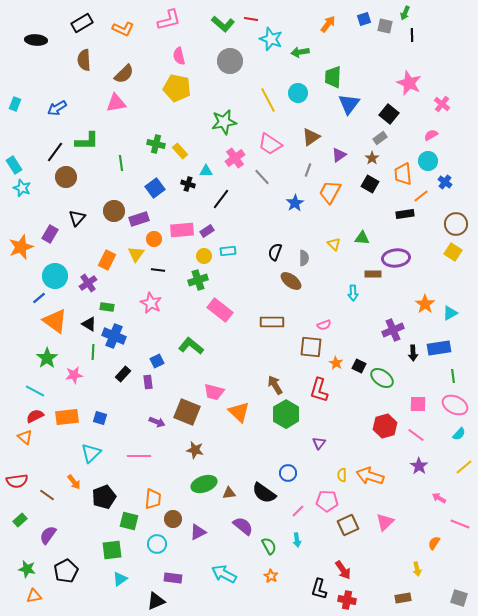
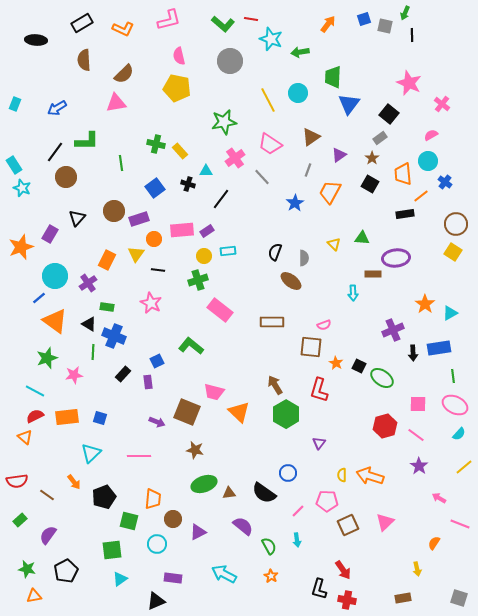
green star at (47, 358): rotated 15 degrees clockwise
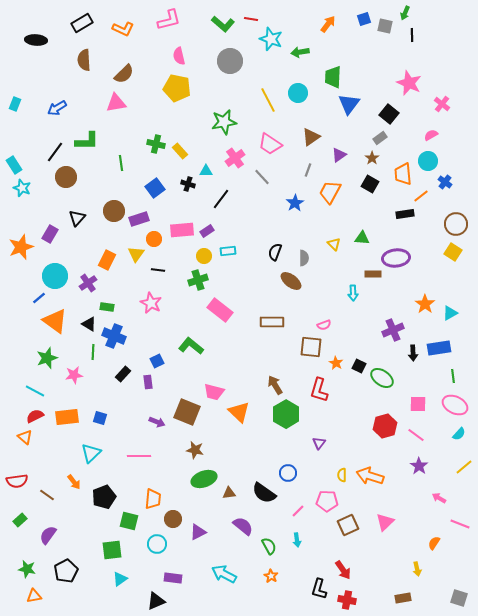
green ellipse at (204, 484): moved 5 px up
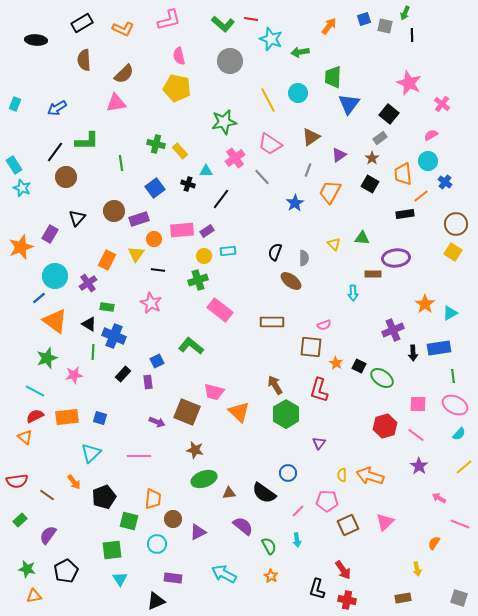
orange arrow at (328, 24): moved 1 px right, 2 px down
cyan triangle at (120, 579): rotated 28 degrees counterclockwise
black L-shape at (319, 589): moved 2 px left
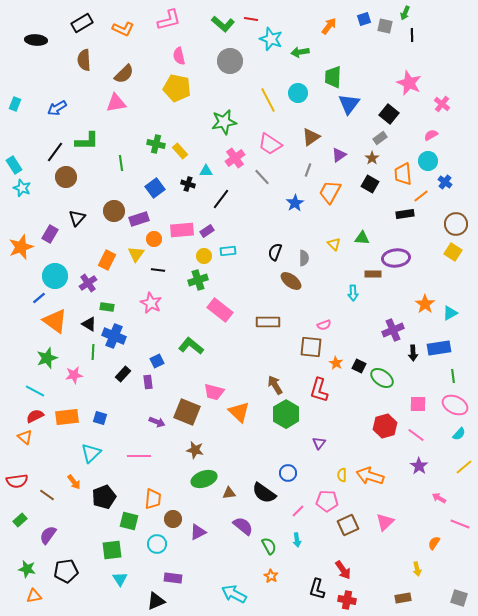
brown rectangle at (272, 322): moved 4 px left
black pentagon at (66, 571): rotated 20 degrees clockwise
cyan arrow at (224, 574): moved 10 px right, 20 px down
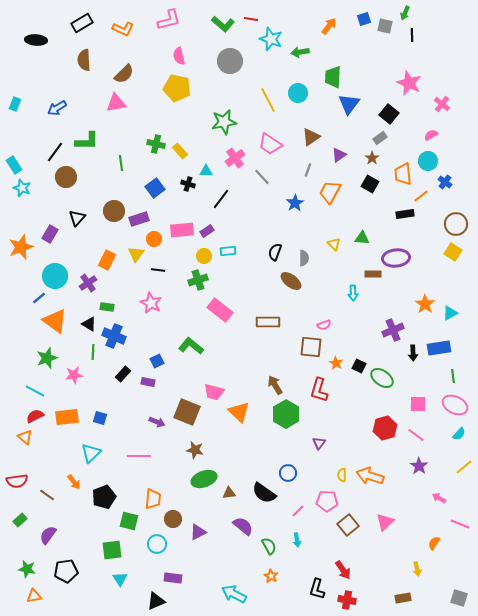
purple rectangle at (148, 382): rotated 72 degrees counterclockwise
red hexagon at (385, 426): moved 2 px down
brown square at (348, 525): rotated 15 degrees counterclockwise
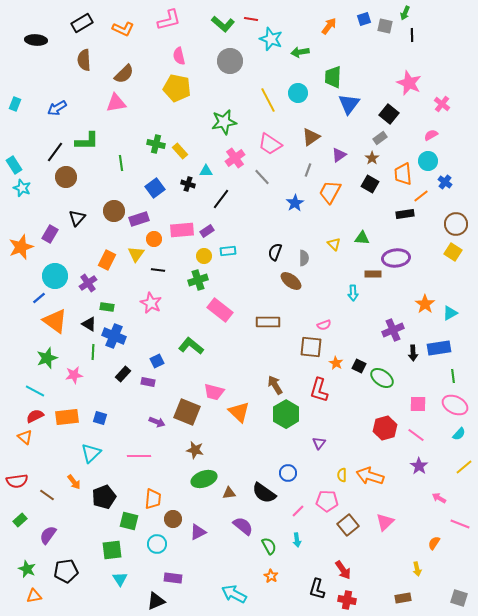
green star at (27, 569): rotated 12 degrees clockwise
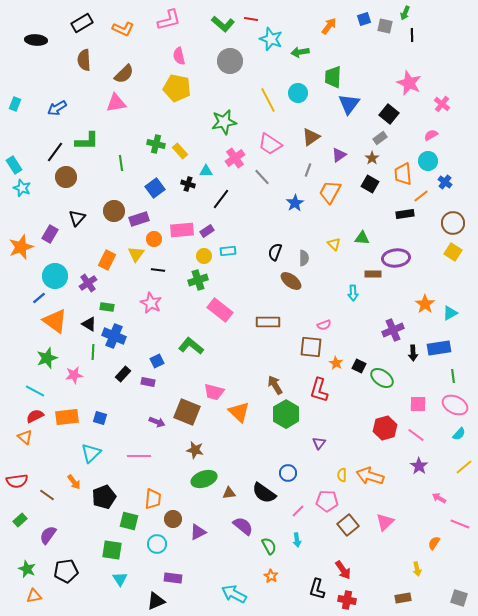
brown circle at (456, 224): moved 3 px left, 1 px up
green square at (112, 550): rotated 15 degrees clockwise
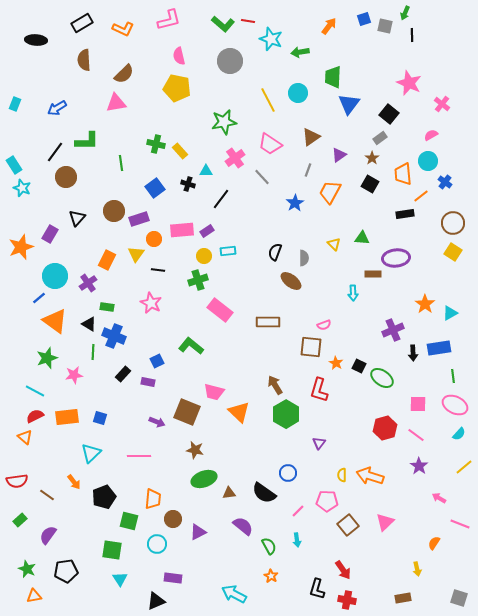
red line at (251, 19): moved 3 px left, 2 px down
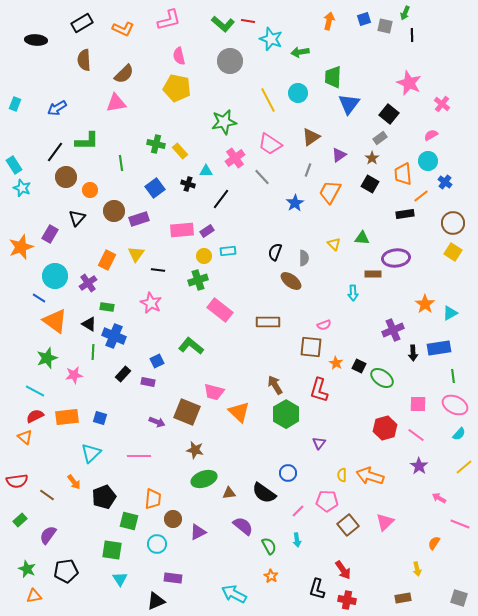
orange arrow at (329, 26): moved 5 px up; rotated 24 degrees counterclockwise
orange circle at (154, 239): moved 64 px left, 49 px up
blue line at (39, 298): rotated 72 degrees clockwise
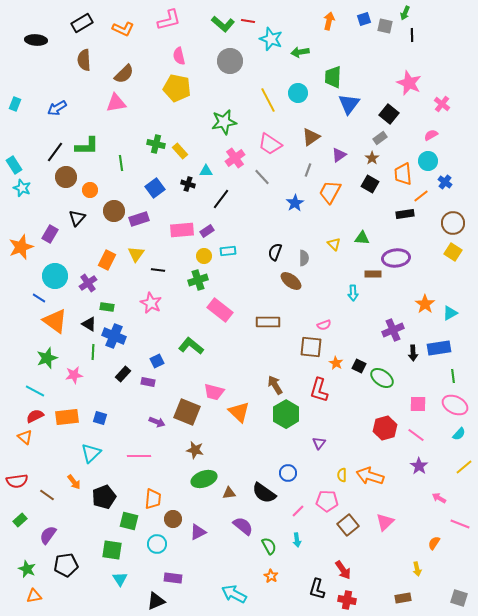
green L-shape at (87, 141): moved 5 px down
black pentagon at (66, 571): moved 6 px up
